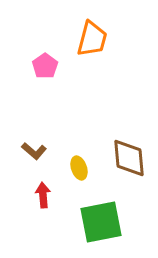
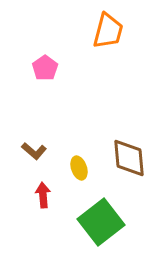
orange trapezoid: moved 16 px right, 8 px up
pink pentagon: moved 2 px down
green square: rotated 27 degrees counterclockwise
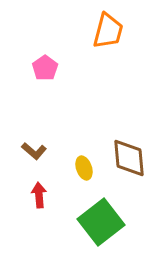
yellow ellipse: moved 5 px right
red arrow: moved 4 px left
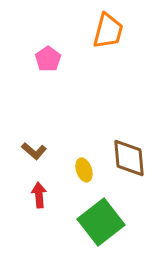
pink pentagon: moved 3 px right, 9 px up
yellow ellipse: moved 2 px down
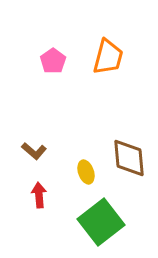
orange trapezoid: moved 26 px down
pink pentagon: moved 5 px right, 2 px down
yellow ellipse: moved 2 px right, 2 px down
